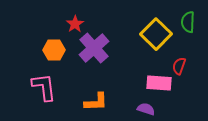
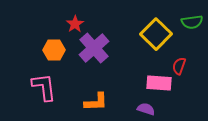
green semicircle: moved 4 px right; rotated 100 degrees counterclockwise
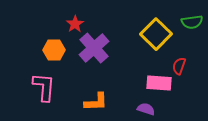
pink L-shape: rotated 12 degrees clockwise
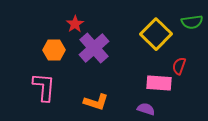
orange L-shape: rotated 20 degrees clockwise
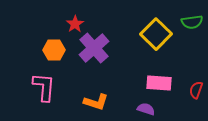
red semicircle: moved 17 px right, 24 px down
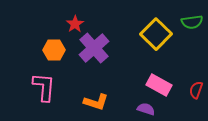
pink rectangle: moved 2 px down; rotated 25 degrees clockwise
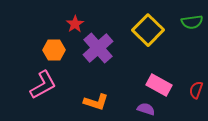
yellow square: moved 8 px left, 4 px up
purple cross: moved 4 px right
pink L-shape: moved 1 px left, 2 px up; rotated 56 degrees clockwise
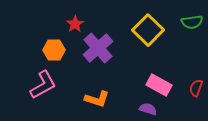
red semicircle: moved 2 px up
orange L-shape: moved 1 px right, 3 px up
purple semicircle: moved 2 px right
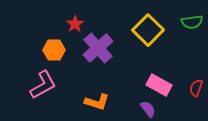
orange L-shape: moved 3 px down
purple semicircle: rotated 36 degrees clockwise
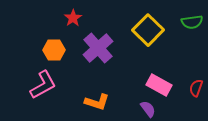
red star: moved 2 px left, 6 px up
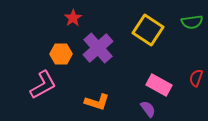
yellow square: rotated 12 degrees counterclockwise
orange hexagon: moved 7 px right, 4 px down
red semicircle: moved 10 px up
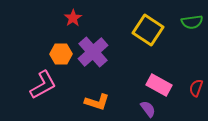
purple cross: moved 5 px left, 4 px down
red semicircle: moved 10 px down
